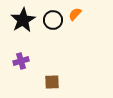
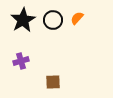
orange semicircle: moved 2 px right, 4 px down
brown square: moved 1 px right
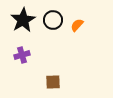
orange semicircle: moved 7 px down
purple cross: moved 1 px right, 6 px up
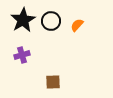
black circle: moved 2 px left, 1 px down
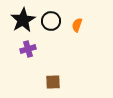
orange semicircle: rotated 24 degrees counterclockwise
purple cross: moved 6 px right, 6 px up
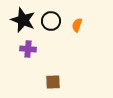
black star: rotated 20 degrees counterclockwise
purple cross: rotated 21 degrees clockwise
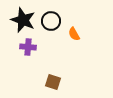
orange semicircle: moved 3 px left, 9 px down; rotated 48 degrees counterclockwise
purple cross: moved 2 px up
brown square: rotated 21 degrees clockwise
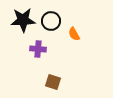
black star: rotated 25 degrees counterclockwise
purple cross: moved 10 px right, 2 px down
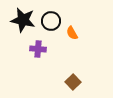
black star: rotated 15 degrees clockwise
orange semicircle: moved 2 px left, 1 px up
brown square: moved 20 px right; rotated 28 degrees clockwise
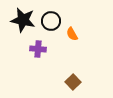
orange semicircle: moved 1 px down
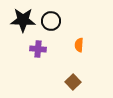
black star: rotated 10 degrees counterclockwise
orange semicircle: moved 7 px right, 11 px down; rotated 32 degrees clockwise
